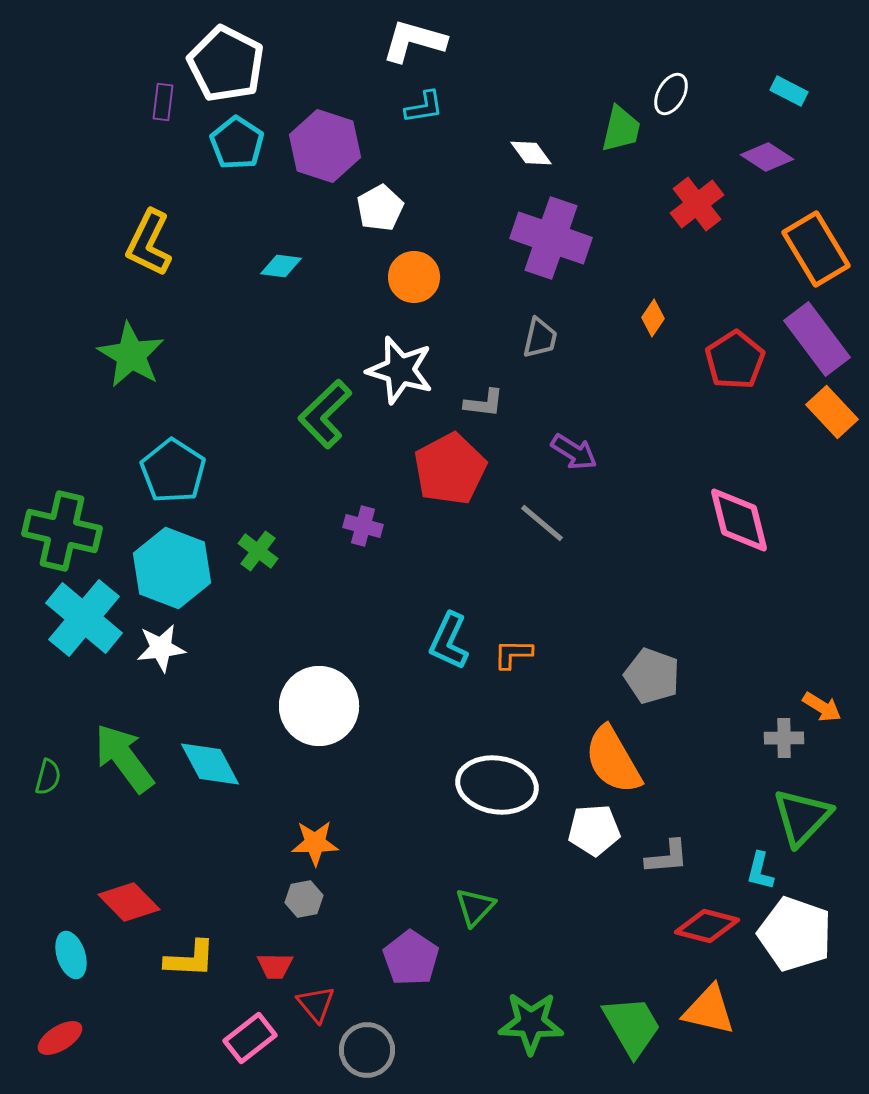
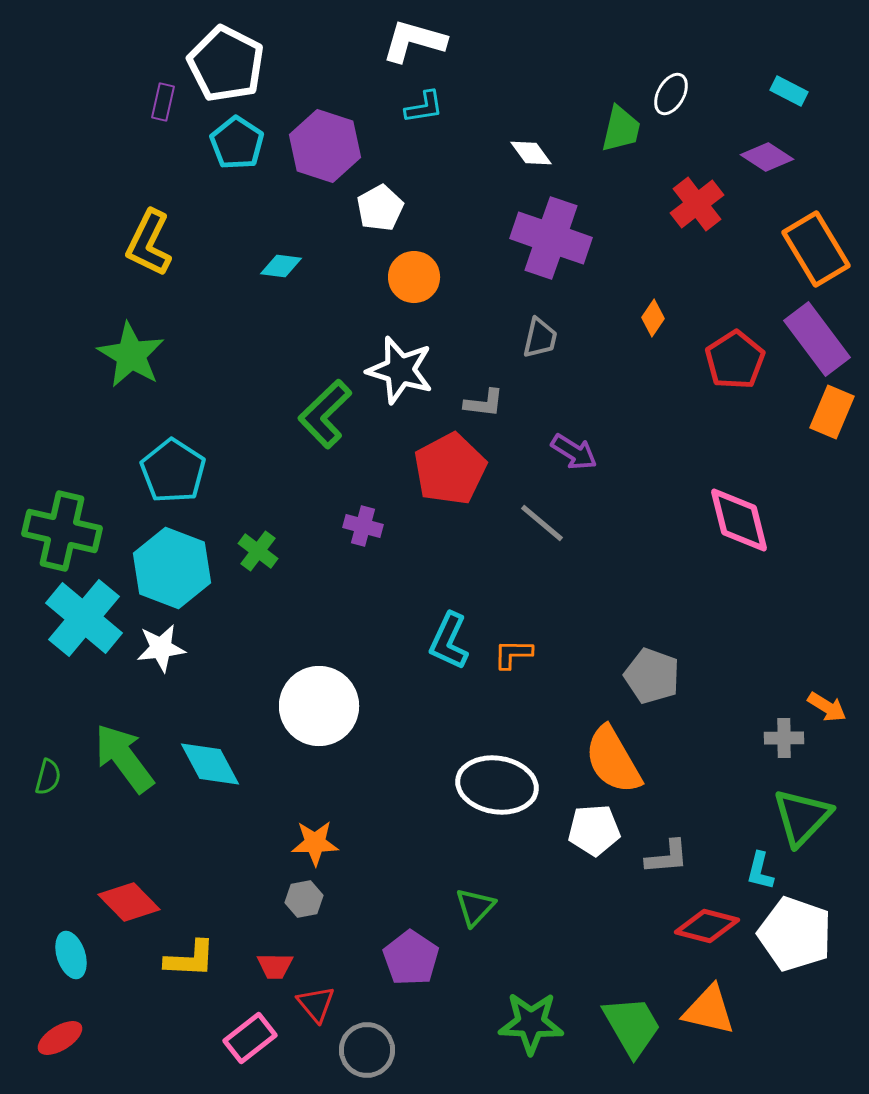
purple rectangle at (163, 102): rotated 6 degrees clockwise
orange rectangle at (832, 412): rotated 66 degrees clockwise
orange arrow at (822, 707): moved 5 px right
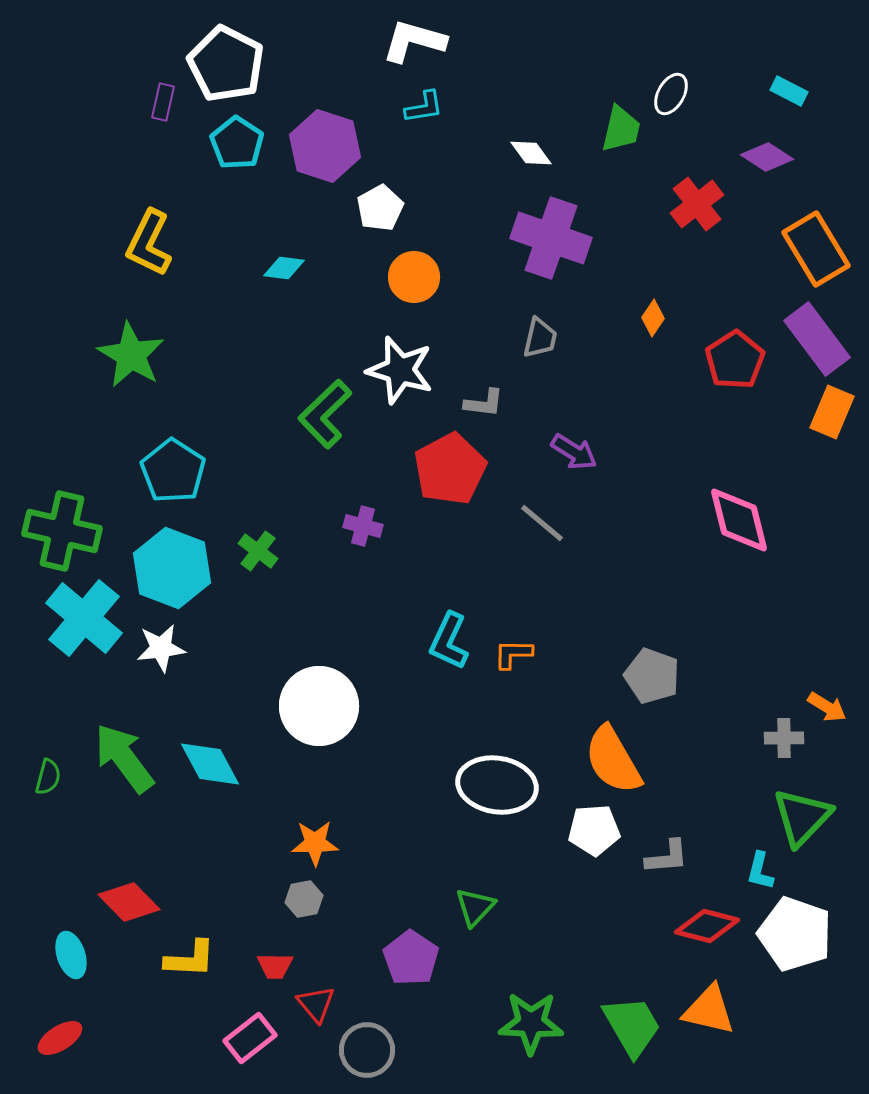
cyan diamond at (281, 266): moved 3 px right, 2 px down
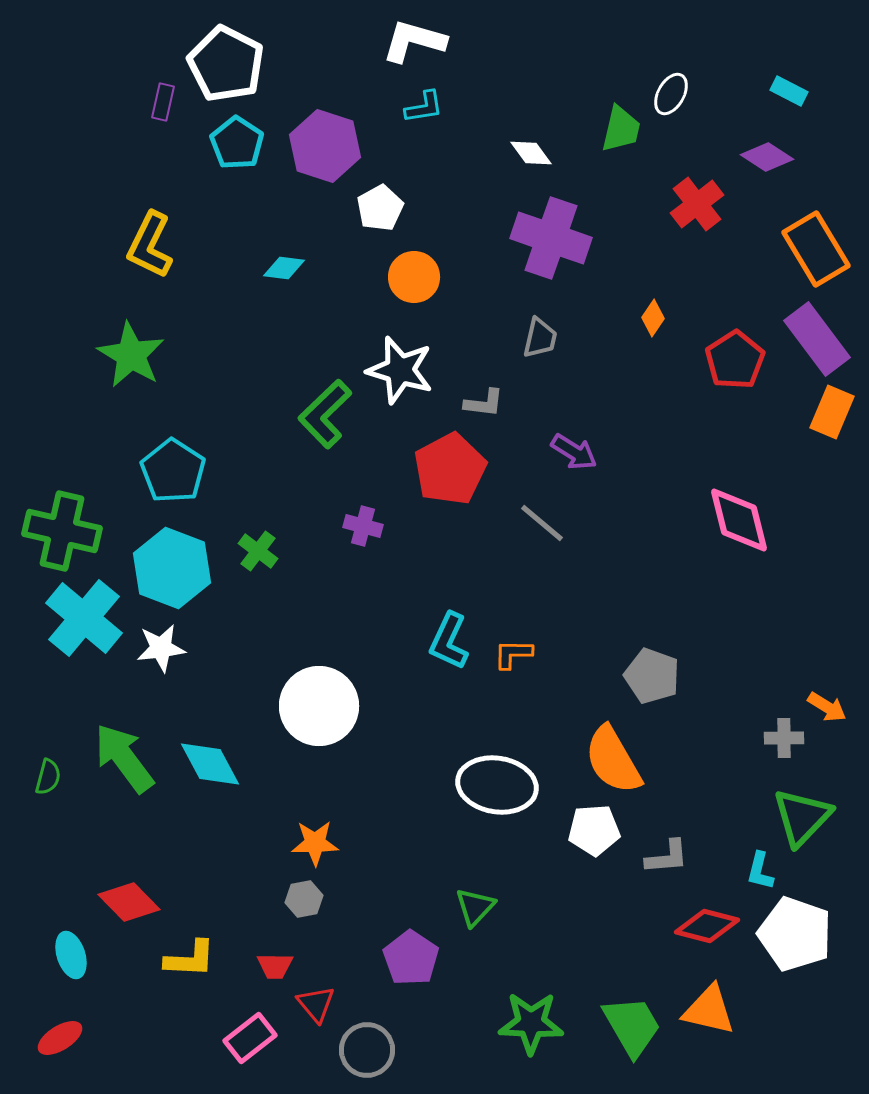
yellow L-shape at (149, 243): moved 1 px right, 2 px down
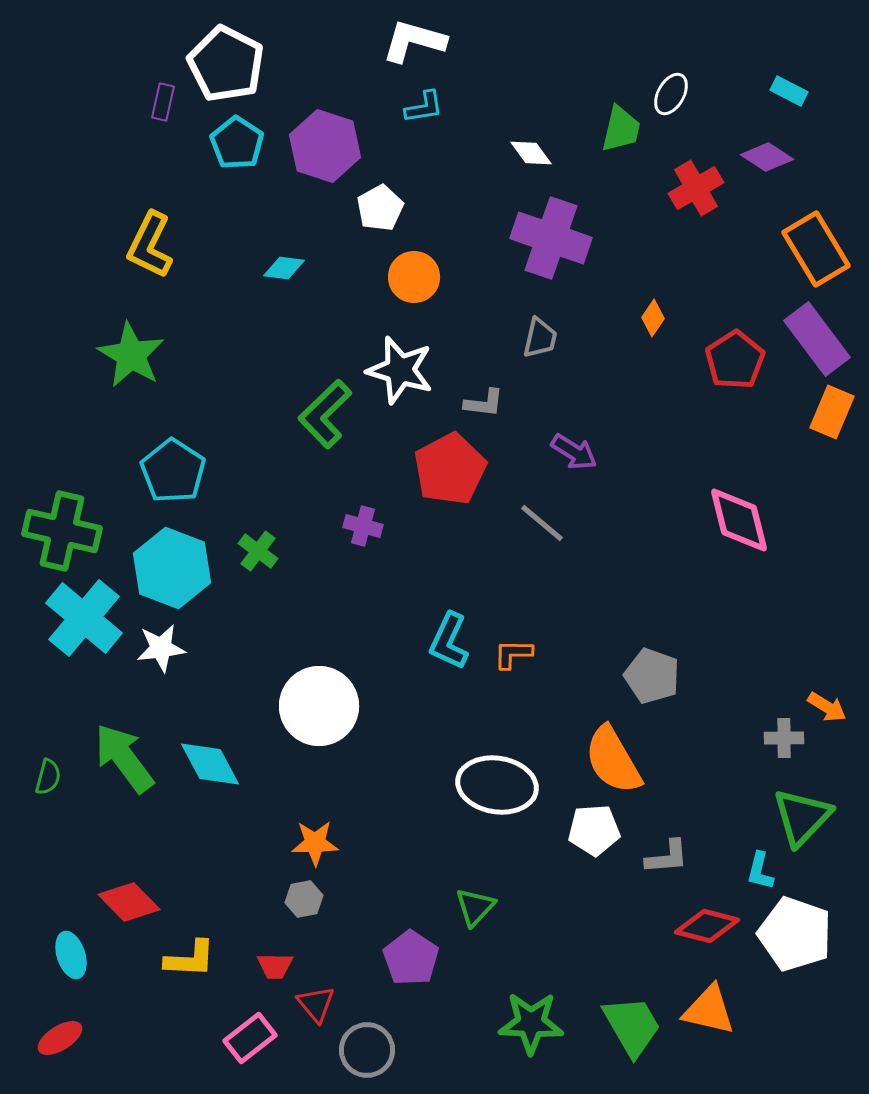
red cross at (697, 204): moved 1 px left, 16 px up; rotated 8 degrees clockwise
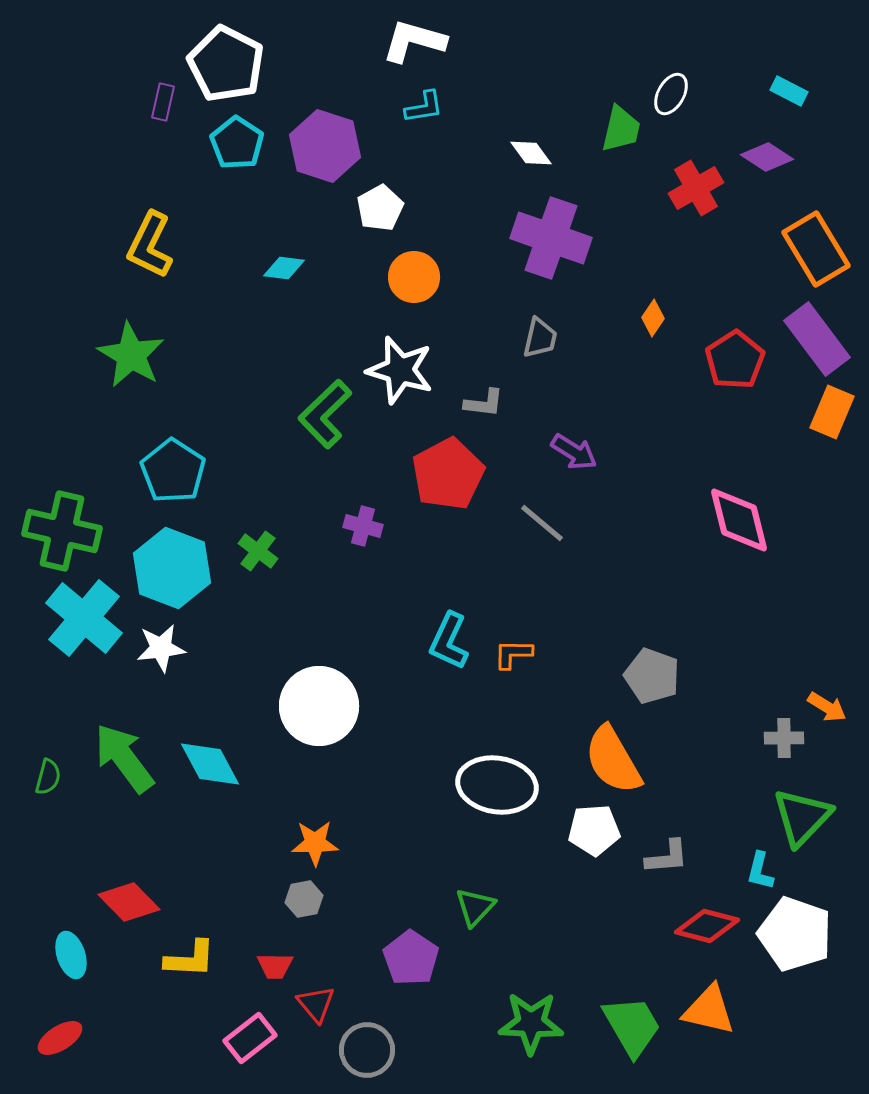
red pentagon at (450, 469): moved 2 px left, 5 px down
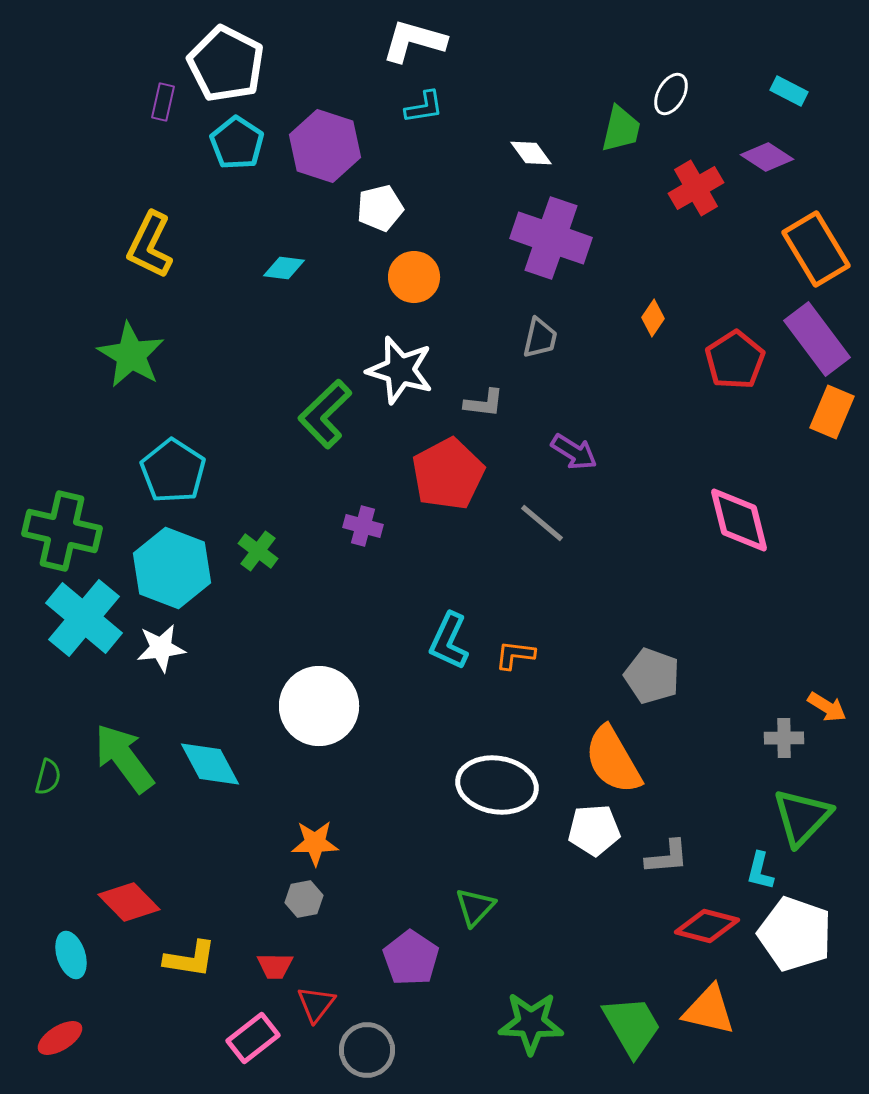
white pentagon at (380, 208): rotated 15 degrees clockwise
orange L-shape at (513, 654): moved 2 px right, 1 px down; rotated 6 degrees clockwise
yellow L-shape at (190, 959): rotated 6 degrees clockwise
red triangle at (316, 1004): rotated 18 degrees clockwise
pink rectangle at (250, 1038): moved 3 px right
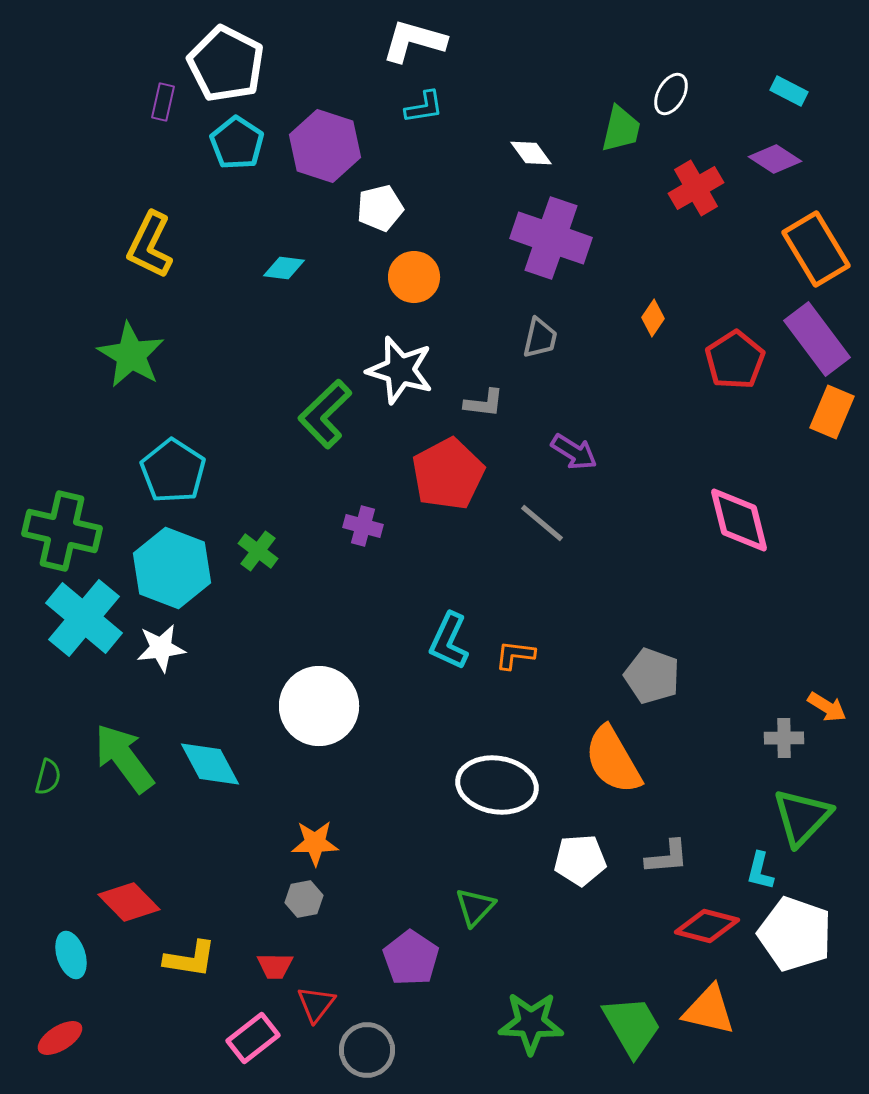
purple diamond at (767, 157): moved 8 px right, 2 px down
white pentagon at (594, 830): moved 14 px left, 30 px down
